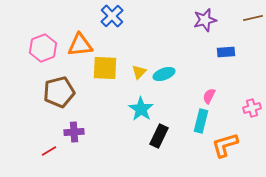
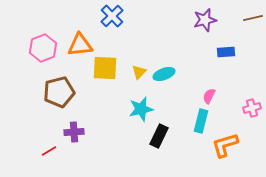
cyan star: rotated 25 degrees clockwise
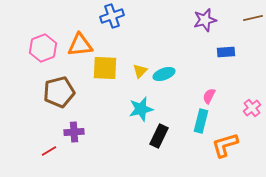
blue cross: rotated 25 degrees clockwise
yellow triangle: moved 1 px right, 1 px up
pink cross: rotated 24 degrees counterclockwise
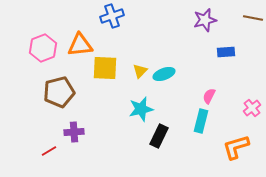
brown line: rotated 24 degrees clockwise
orange L-shape: moved 11 px right, 2 px down
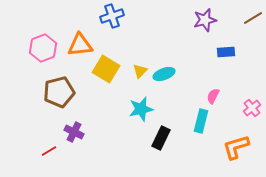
brown line: rotated 42 degrees counterclockwise
yellow square: moved 1 px right, 1 px down; rotated 28 degrees clockwise
pink semicircle: moved 4 px right
purple cross: rotated 30 degrees clockwise
black rectangle: moved 2 px right, 2 px down
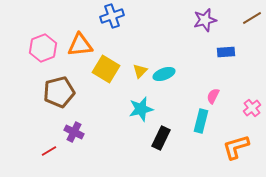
brown line: moved 1 px left
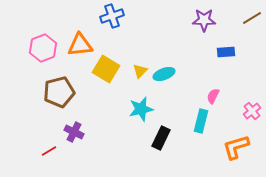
purple star: moved 1 px left; rotated 15 degrees clockwise
pink cross: moved 3 px down
